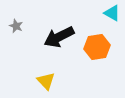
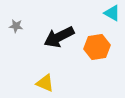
gray star: rotated 16 degrees counterclockwise
yellow triangle: moved 1 px left, 2 px down; rotated 24 degrees counterclockwise
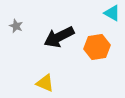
gray star: rotated 16 degrees clockwise
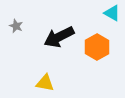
orange hexagon: rotated 20 degrees counterclockwise
yellow triangle: rotated 12 degrees counterclockwise
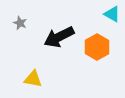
cyan triangle: moved 1 px down
gray star: moved 4 px right, 3 px up
yellow triangle: moved 12 px left, 4 px up
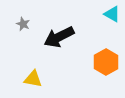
gray star: moved 3 px right, 1 px down
orange hexagon: moved 9 px right, 15 px down
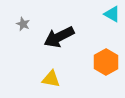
yellow triangle: moved 18 px right
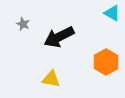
cyan triangle: moved 1 px up
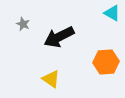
orange hexagon: rotated 25 degrees clockwise
yellow triangle: rotated 24 degrees clockwise
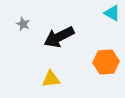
yellow triangle: rotated 42 degrees counterclockwise
